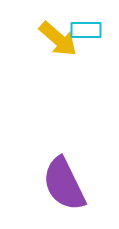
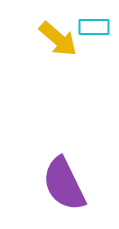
cyan rectangle: moved 8 px right, 3 px up
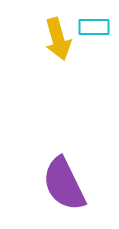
yellow arrow: rotated 33 degrees clockwise
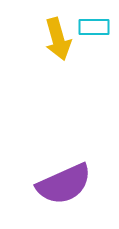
purple semicircle: rotated 88 degrees counterclockwise
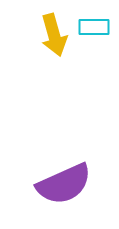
yellow arrow: moved 4 px left, 4 px up
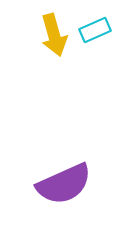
cyan rectangle: moved 1 px right, 3 px down; rotated 24 degrees counterclockwise
